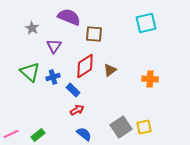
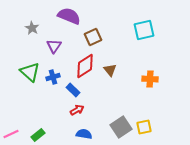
purple semicircle: moved 1 px up
cyan square: moved 2 px left, 7 px down
brown square: moved 1 px left, 3 px down; rotated 30 degrees counterclockwise
brown triangle: rotated 32 degrees counterclockwise
blue semicircle: rotated 28 degrees counterclockwise
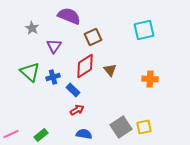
green rectangle: moved 3 px right
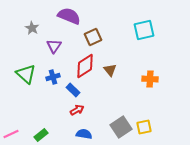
green triangle: moved 4 px left, 2 px down
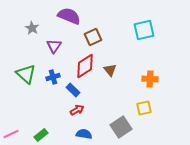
yellow square: moved 19 px up
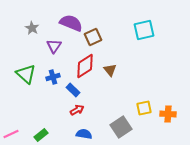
purple semicircle: moved 2 px right, 7 px down
orange cross: moved 18 px right, 35 px down
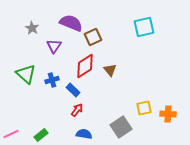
cyan square: moved 3 px up
blue cross: moved 1 px left, 3 px down
red arrow: rotated 24 degrees counterclockwise
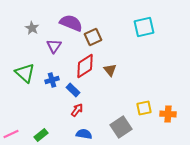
green triangle: moved 1 px left, 1 px up
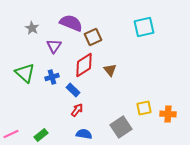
red diamond: moved 1 px left, 1 px up
blue cross: moved 3 px up
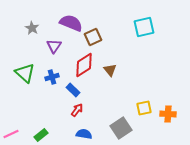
gray square: moved 1 px down
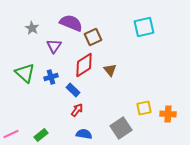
blue cross: moved 1 px left
